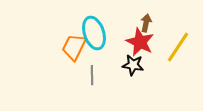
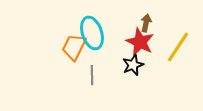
cyan ellipse: moved 2 px left
black star: rotated 30 degrees counterclockwise
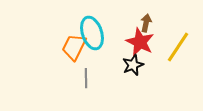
gray line: moved 6 px left, 3 px down
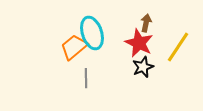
red star: moved 1 px left, 1 px down
orange trapezoid: rotated 24 degrees clockwise
black star: moved 10 px right, 2 px down
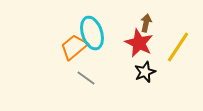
black star: moved 2 px right, 5 px down
gray line: rotated 54 degrees counterclockwise
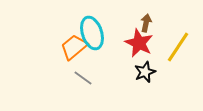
gray line: moved 3 px left
